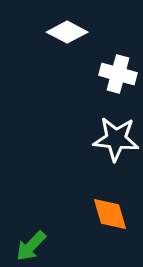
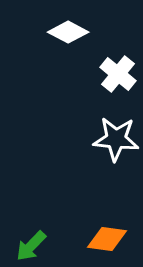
white diamond: moved 1 px right
white cross: rotated 24 degrees clockwise
orange diamond: moved 3 px left, 25 px down; rotated 66 degrees counterclockwise
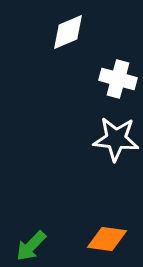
white diamond: rotated 51 degrees counterclockwise
white cross: moved 5 px down; rotated 24 degrees counterclockwise
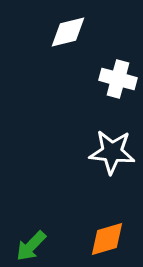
white diamond: rotated 9 degrees clockwise
white star: moved 4 px left, 13 px down
orange diamond: rotated 24 degrees counterclockwise
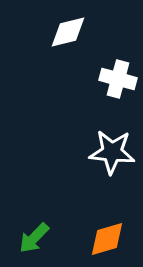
green arrow: moved 3 px right, 8 px up
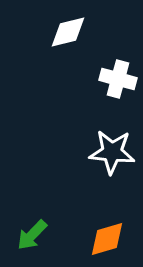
green arrow: moved 2 px left, 3 px up
